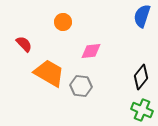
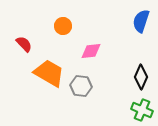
blue semicircle: moved 1 px left, 5 px down
orange circle: moved 4 px down
black diamond: rotated 15 degrees counterclockwise
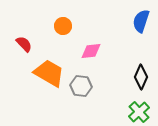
green cross: moved 3 px left, 2 px down; rotated 25 degrees clockwise
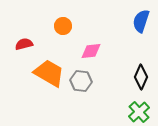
red semicircle: rotated 60 degrees counterclockwise
gray hexagon: moved 5 px up
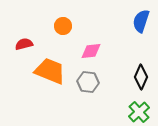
orange trapezoid: moved 1 px right, 2 px up; rotated 8 degrees counterclockwise
gray hexagon: moved 7 px right, 1 px down
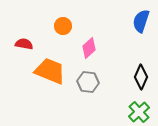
red semicircle: rotated 24 degrees clockwise
pink diamond: moved 2 px left, 3 px up; rotated 35 degrees counterclockwise
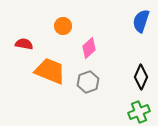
gray hexagon: rotated 25 degrees counterclockwise
green cross: rotated 20 degrees clockwise
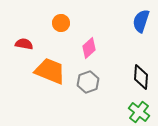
orange circle: moved 2 px left, 3 px up
black diamond: rotated 20 degrees counterclockwise
green cross: rotated 30 degrees counterclockwise
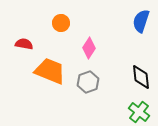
pink diamond: rotated 15 degrees counterclockwise
black diamond: rotated 10 degrees counterclockwise
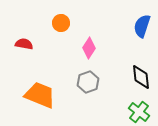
blue semicircle: moved 1 px right, 5 px down
orange trapezoid: moved 10 px left, 24 px down
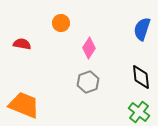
blue semicircle: moved 3 px down
red semicircle: moved 2 px left
orange trapezoid: moved 16 px left, 10 px down
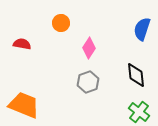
black diamond: moved 5 px left, 2 px up
